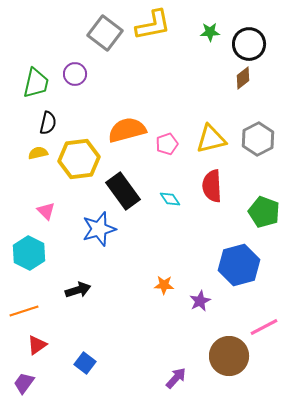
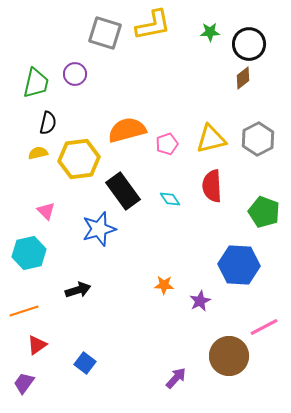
gray square: rotated 20 degrees counterclockwise
cyan hexagon: rotated 20 degrees clockwise
blue hexagon: rotated 18 degrees clockwise
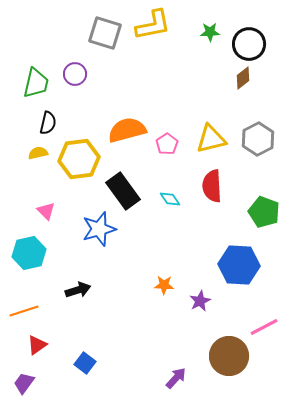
pink pentagon: rotated 15 degrees counterclockwise
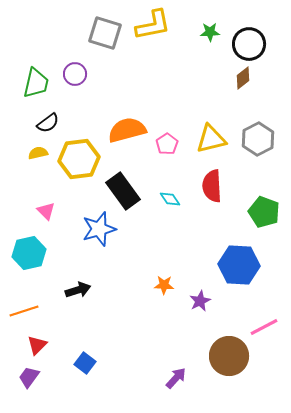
black semicircle: rotated 40 degrees clockwise
red triangle: rotated 10 degrees counterclockwise
purple trapezoid: moved 5 px right, 6 px up
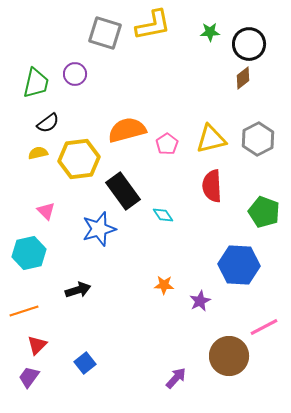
cyan diamond: moved 7 px left, 16 px down
blue square: rotated 15 degrees clockwise
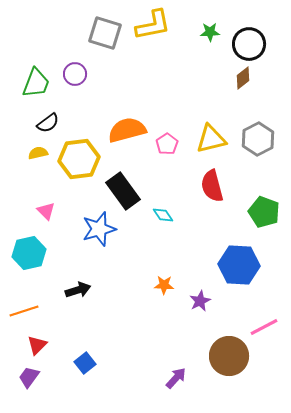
green trapezoid: rotated 8 degrees clockwise
red semicircle: rotated 12 degrees counterclockwise
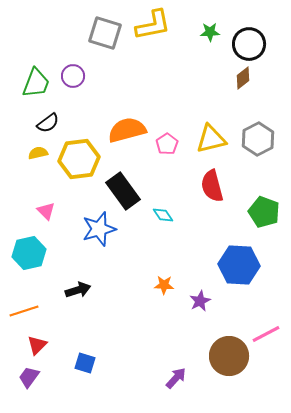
purple circle: moved 2 px left, 2 px down
pink line: moved 2 px right, 7 px down
blue square: rotated 35 degrees counterclockwise
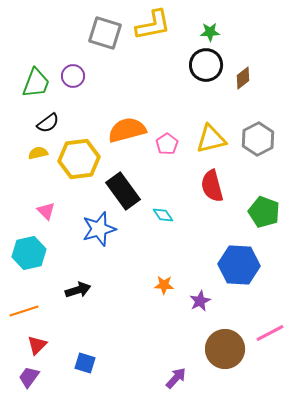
black circle: moved 43 px left, 21 px down
pink line: moved 4 px right, 1 px up
brown circle: moved 4 px left, 7 px up
